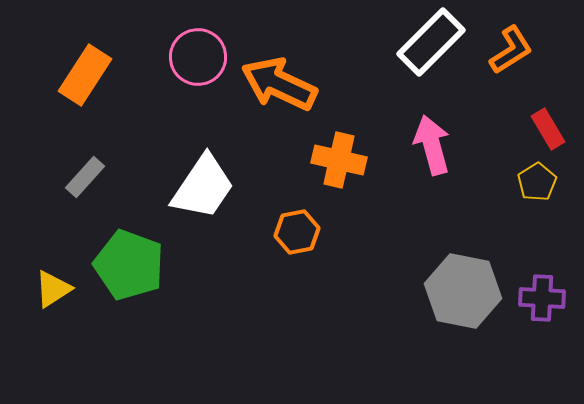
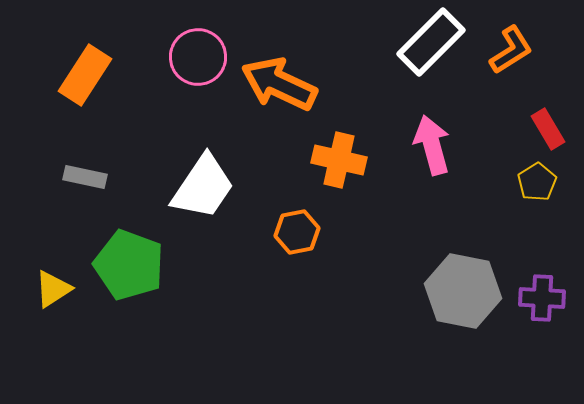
gray rectangle: rotated 60 degrees clockwise
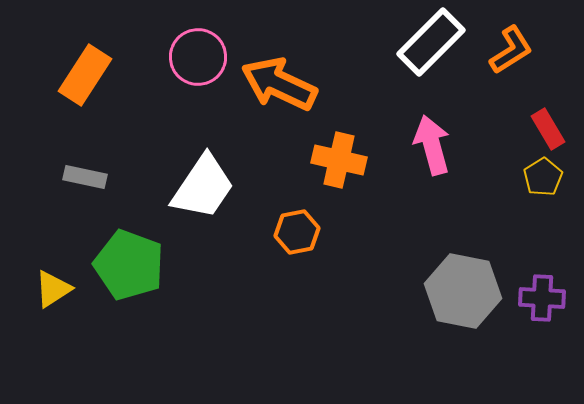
yellow pentagon: moved 6 px right, 5 px up
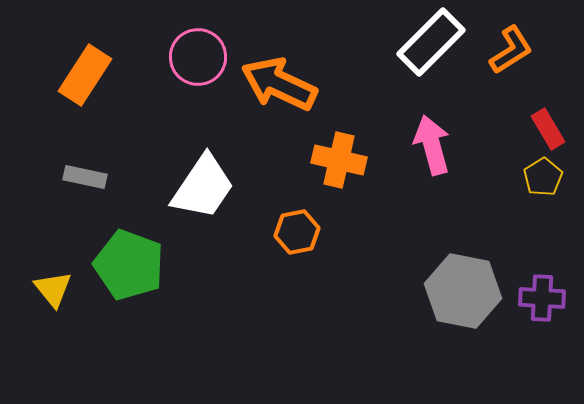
yellow triangle: rotated 36 degrees counterclockwise
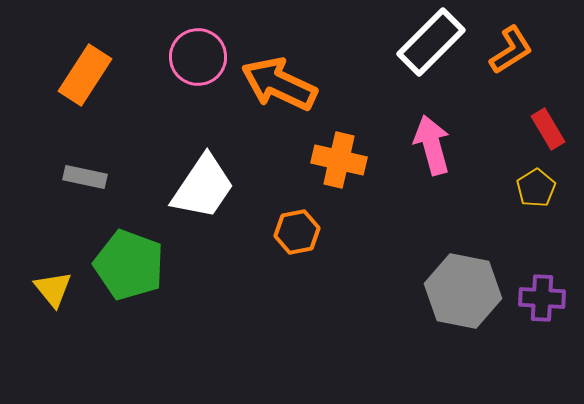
yellow pentagon: moved 7 px left, 11 px down
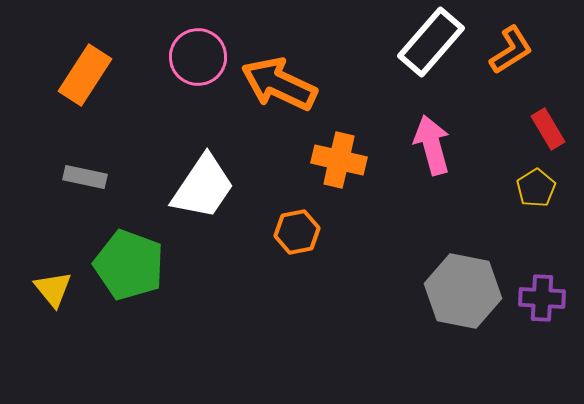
white rectangle: rotated 4 degrees counterclockwise
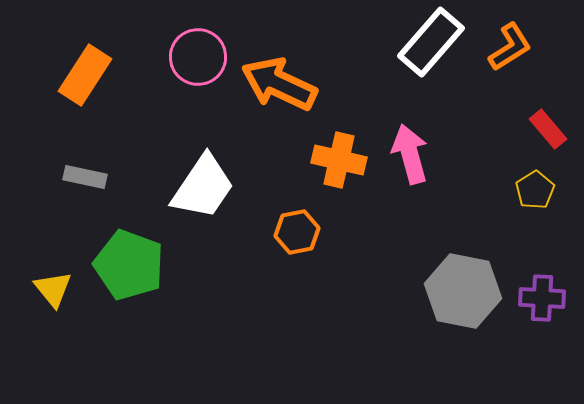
orange L-shape: moved 1 px left, 3 px up
red rectangle: rotated 9 degrees counterclockwise
pink arrow: moved 22 px left, 9 px down
yellow pentagon: moved 1 px left, 2 px down
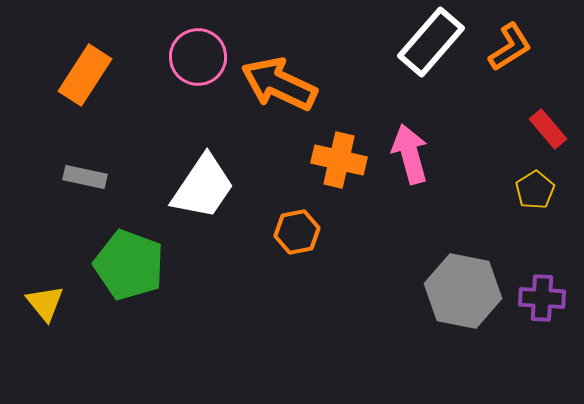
yellow triangle: moved 8 px left, 14 px down
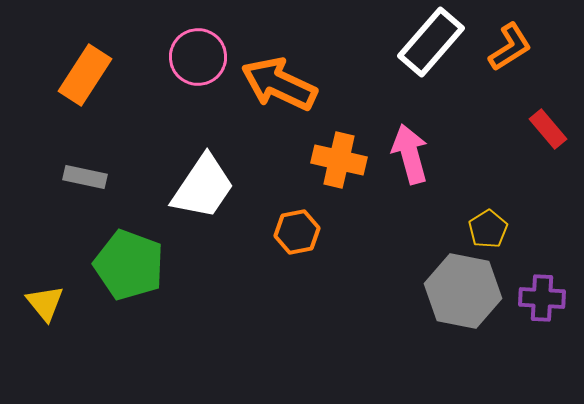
yellow pentagon: moved 47 px left, 39 px down
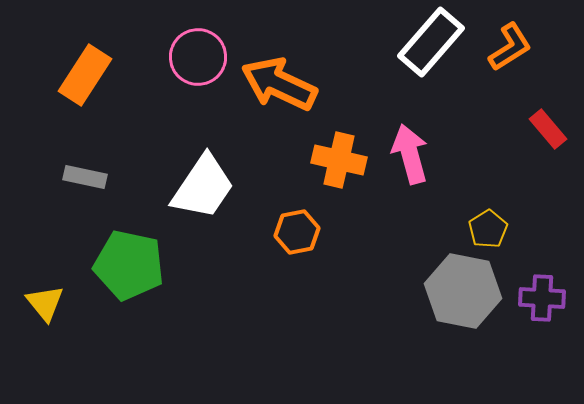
green pentagon: rotated 8 degrees counterclockwise
